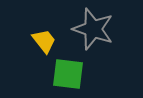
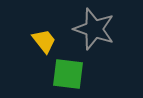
gray star: moved 1 px right
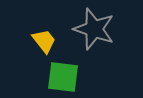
green square: moved 5 px left, 3 px down
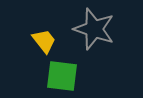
green square: moved 1 px left, 1 px up
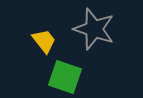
green square: moved 3 px right, 1 px down; rotated 12 degrees clockwise
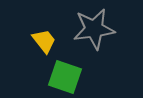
gray star: rotated 27 degrees counterclockwise
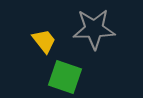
gray star: rotated 6 degrees clockwise
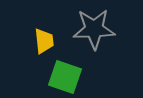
yellow trapezoid: rotated 32 degrees clockwise
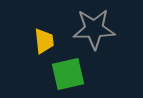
green square: moved 3 px right, 3 px up; rotated 32 degrees counterclockwise
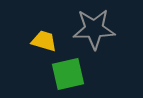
yellow trapezoid: rotated 68 degrees counterclockwise
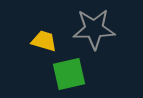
green square: moved 1 px right
